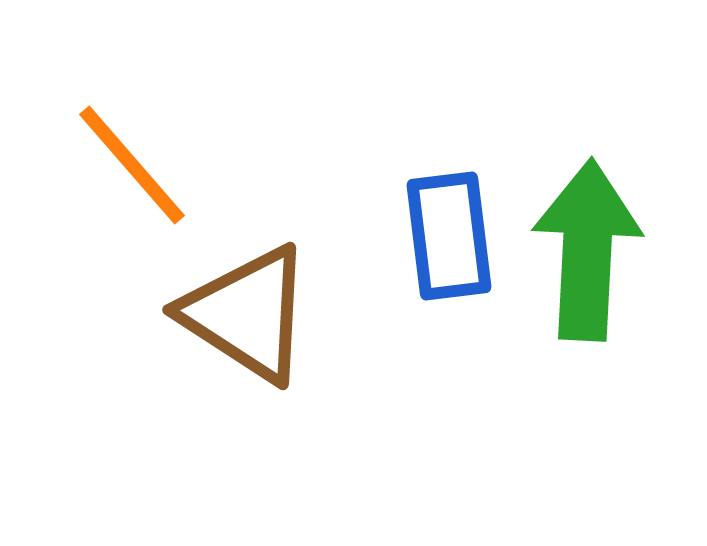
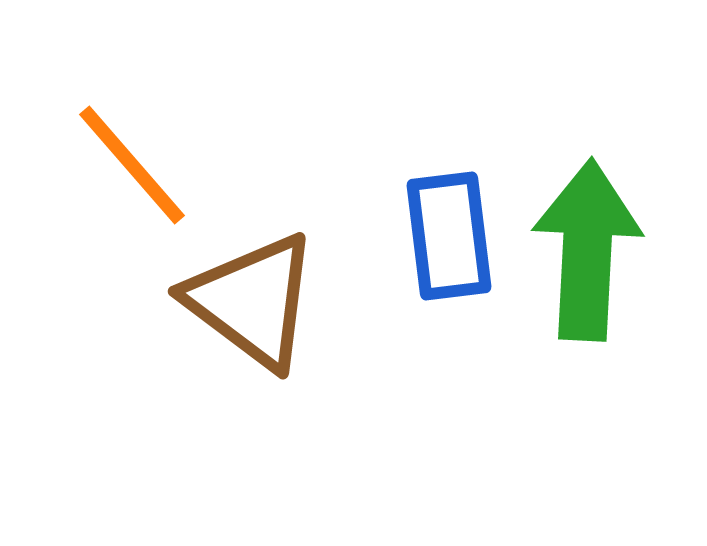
brown triangle: moved 5 px right, 13 px up; rotated 4 degrees clockwise
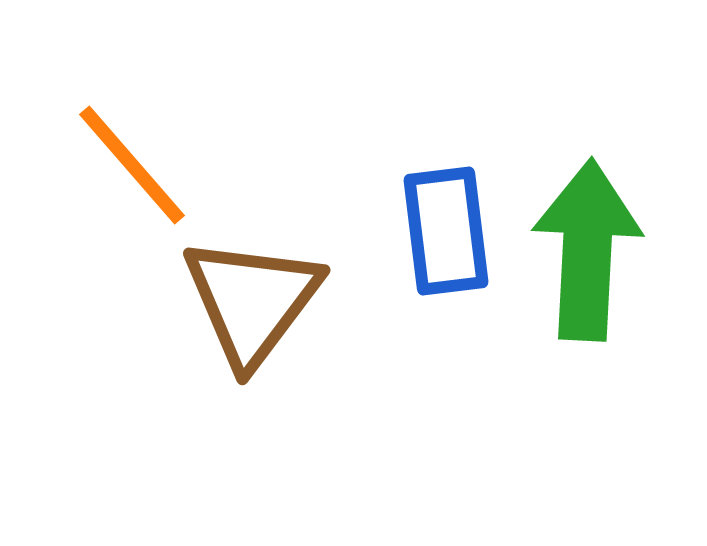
blue rectangle: moved 3 px left, 5 px up
brown triangle: rotated 30 degrees clockwise
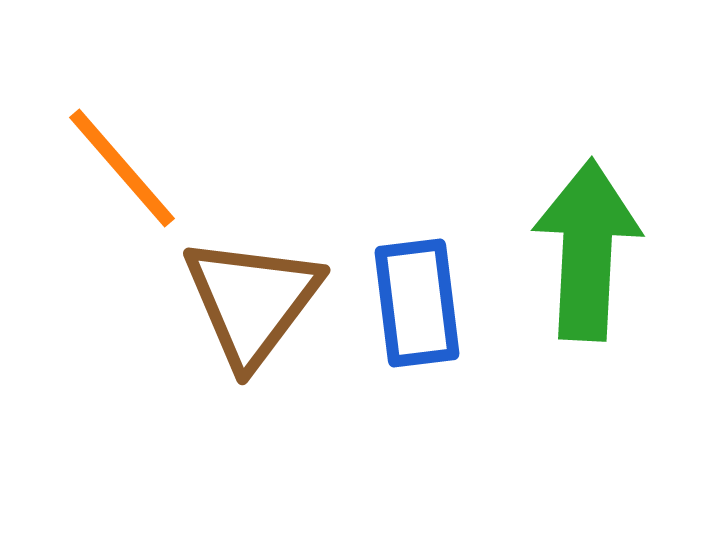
orange line: moved 10 px left, 3 px down
blue rectangle: moved 29 px left, 72 px down
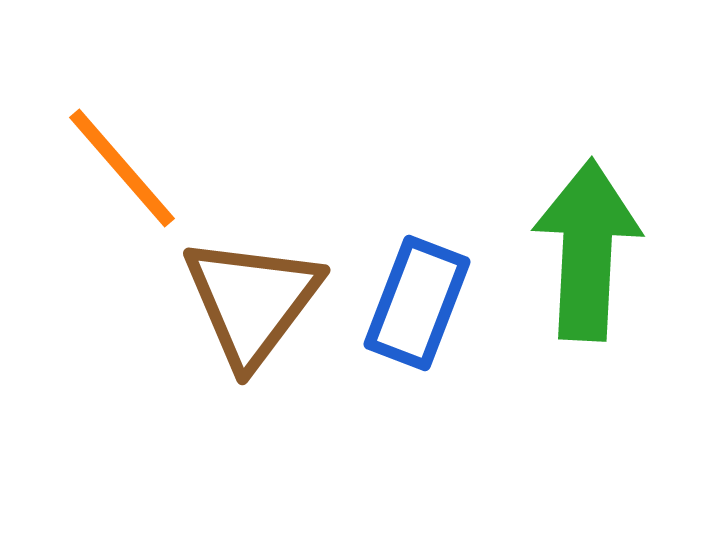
blue rectangle: rotated 28 degrees clockwise
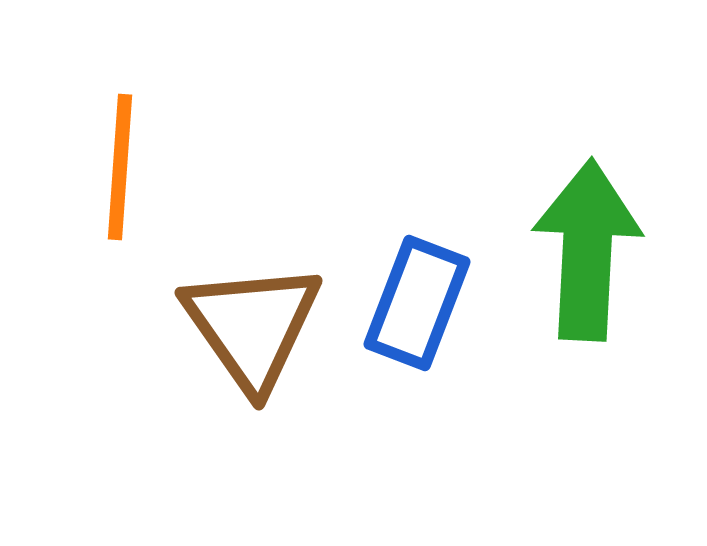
orange line: moved 2 px left, 1 px up; rotated 45 degrees clockwise
brown triangle: moved 25 px down; rotated 12 degrees counterclockwise
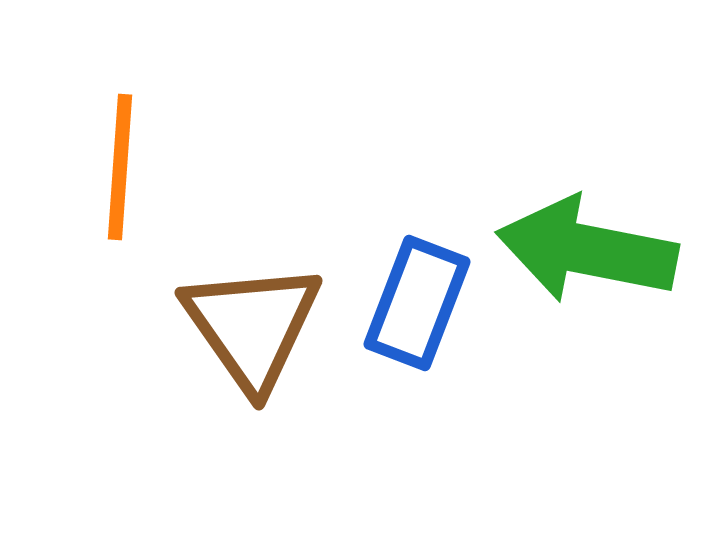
green arrow: rotated 82 degrees counterclockwise
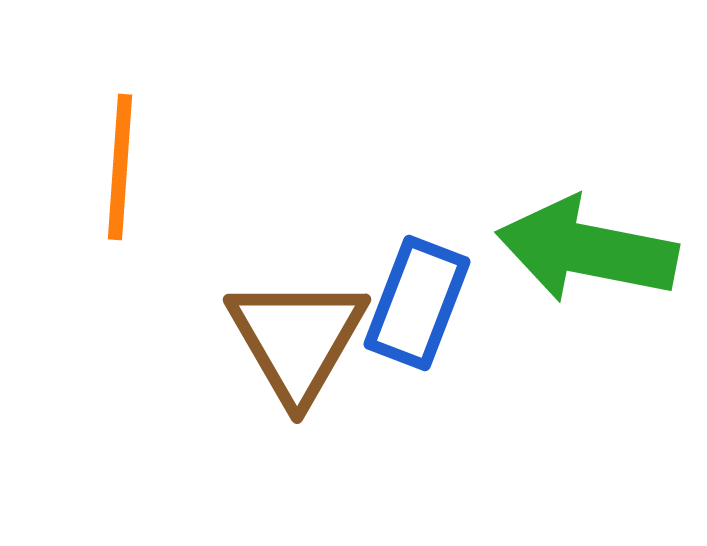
brown triangle: moved 45 px right, 13 px down; rotated 5 degrees clockwise
